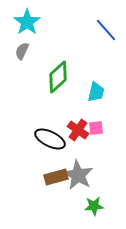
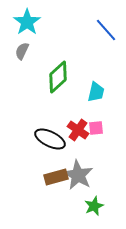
green star: rotated 18 degrees counterclockwise
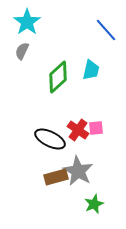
cyan trapezoid: moved 5 px left, 22 px up
gray star: moved 4 px up
green star: moved 2 px up
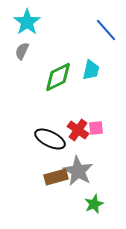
green diamond: rotated 16 degrees clockwise
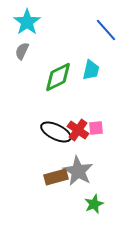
black ellipse: moved 6 px right, 7 px up
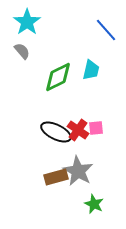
gray semicircle: rotated 114 degrees clockwise
green star: rotated 24 degrees counterclockwise
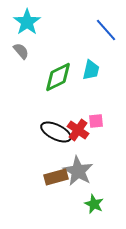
gray semicircle: moved 1 px left
pink square: moved 7 px up
